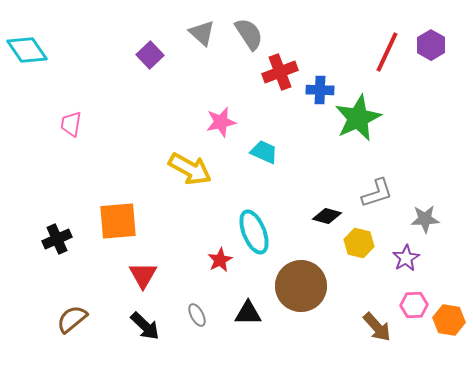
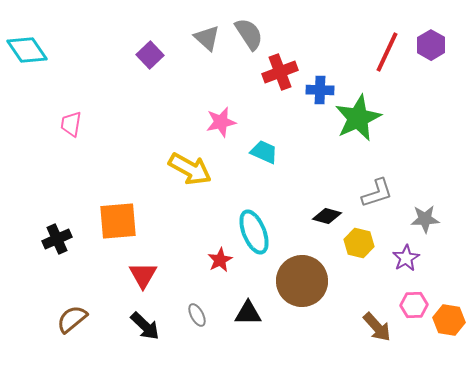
gray triangle: moved 5 px right, 5 px down
brown circle: moved 1 px right, 5 px up
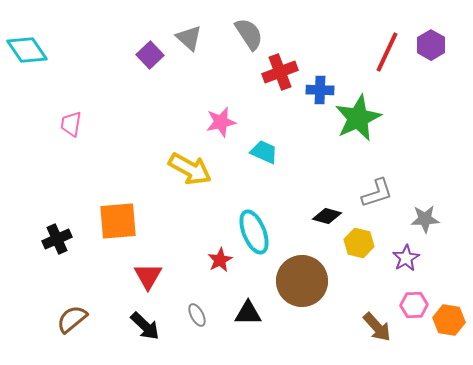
gray triangle: moved 18 px left
red triangle: moved 5 px right, 1 px down
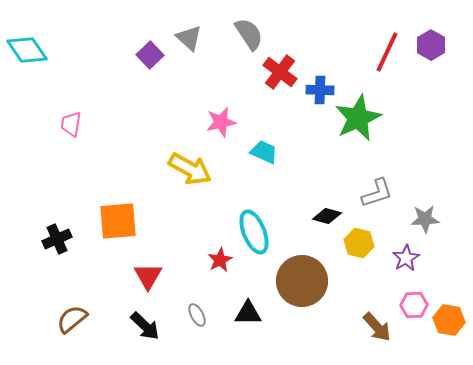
red cross: rotated 32 degrees counterclockwise
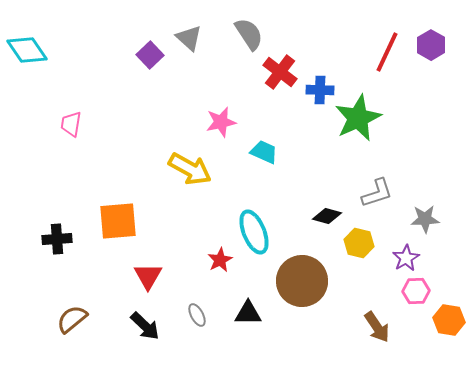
black cross: rotated 20 degrees clockwise
pink hexagon: moved 2 px right, 14 px up
brown arrow: rotated 8 degrees clockwise
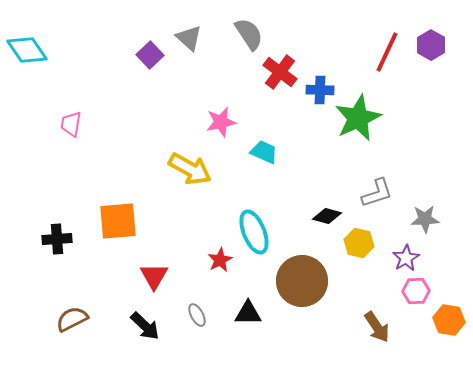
red triangle: moved 6 px right
brown semicircle: rotated 12 degrees clockwise
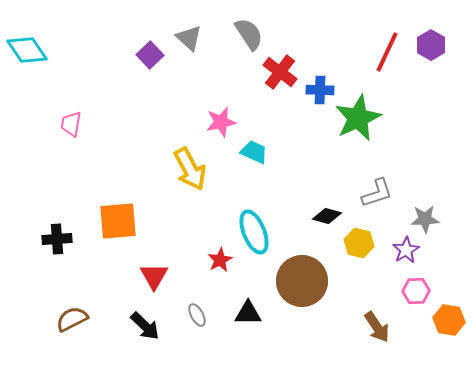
cyan trapezoid: moved 10 px left
yellow arrow: rotated 33 degrees clockwise
purple star: moved 8 px up
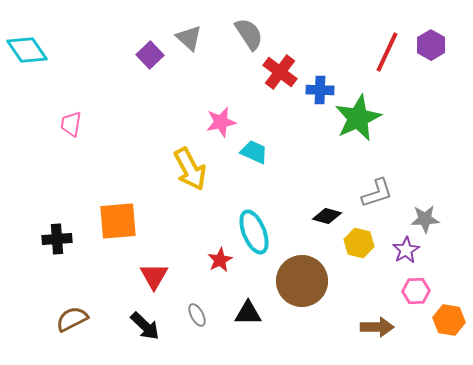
brown arrow: rotated 56 degrees counterclockwise
